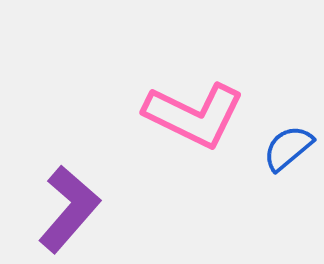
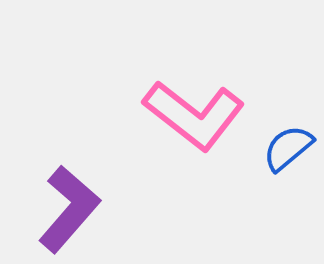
pink L-shape: rotated 12 degrees clockwise
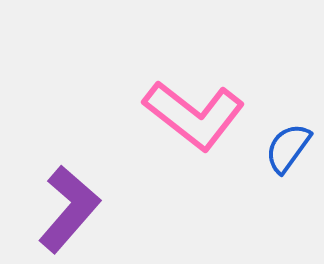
blue semicircle: rotated 14 degrees counterclockwise
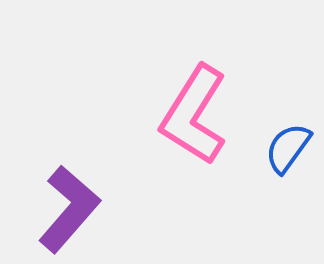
pink L-shape: rotated 84 degrees clockwise
